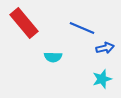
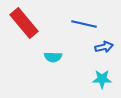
blue line: moved 2 px right, 4 px up; rotated 10 degrees counterclockwise
blue arrow: moved 1 px left, 1 px up
cyan star: rotated 18 degrees clockwise
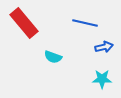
blue line: moved 1 px right, 1 px up
cyan semicircle: rotated 18 degrees clockwise
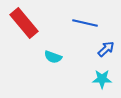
blue arrow: moved 2 px right, 2 px down; rotated 30 degrees counterclockwise
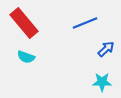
blue line: rotated 35 degrees counterclockwise
cyan semicircle: moved 27 px left
cyan star: moved 3 px down
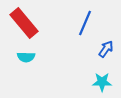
blue line: rotated 45 degrees counterclockwise
blue arrow: rotated 12 degrees counterclockwise
cyan semicircle: rotated 18 degrees counterclockwise
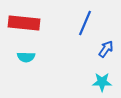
red rectangle: rotated 44 degrees counterclockwise
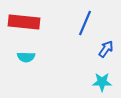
red rectangle: moved 1 px up
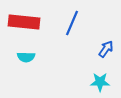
blue line: moved 13 px left
cyan star: moved 2 px left
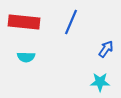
blue line: moved 1 px left, 1 px up
